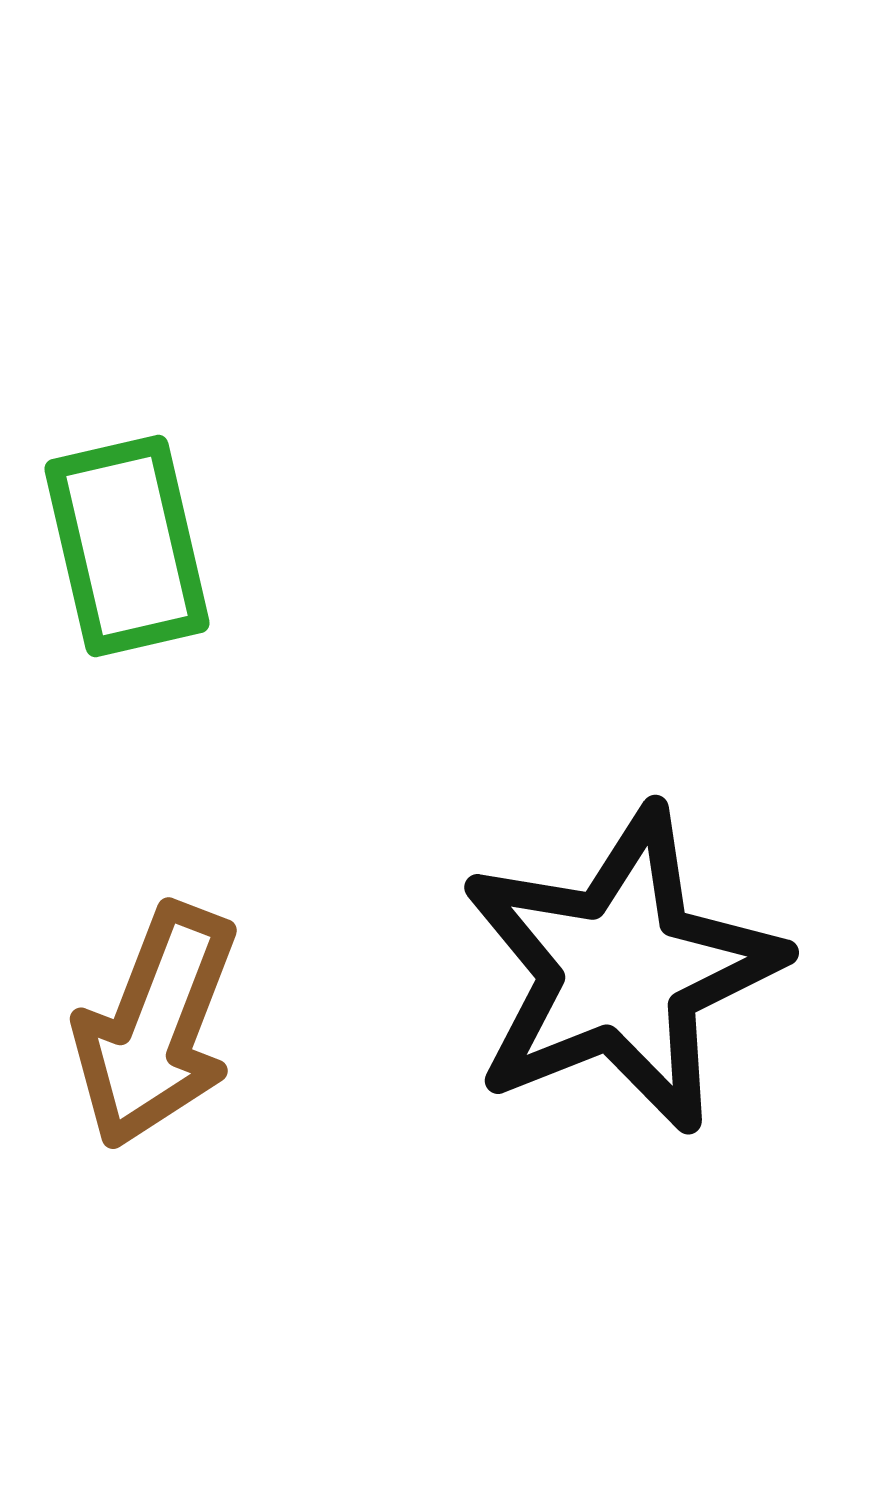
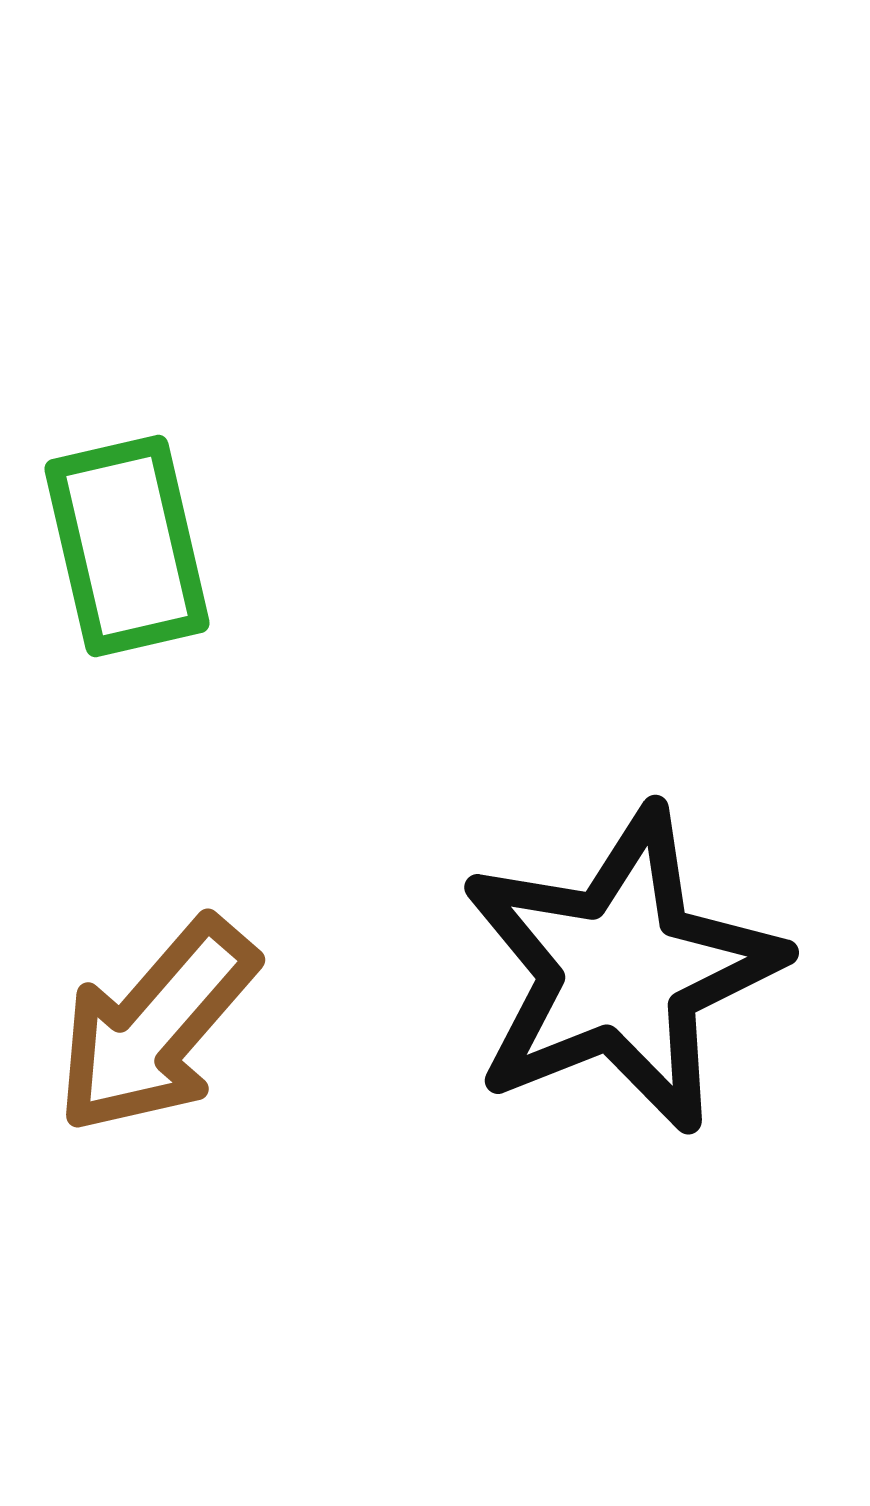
brown arrow: rotated 20 degrees clockwise
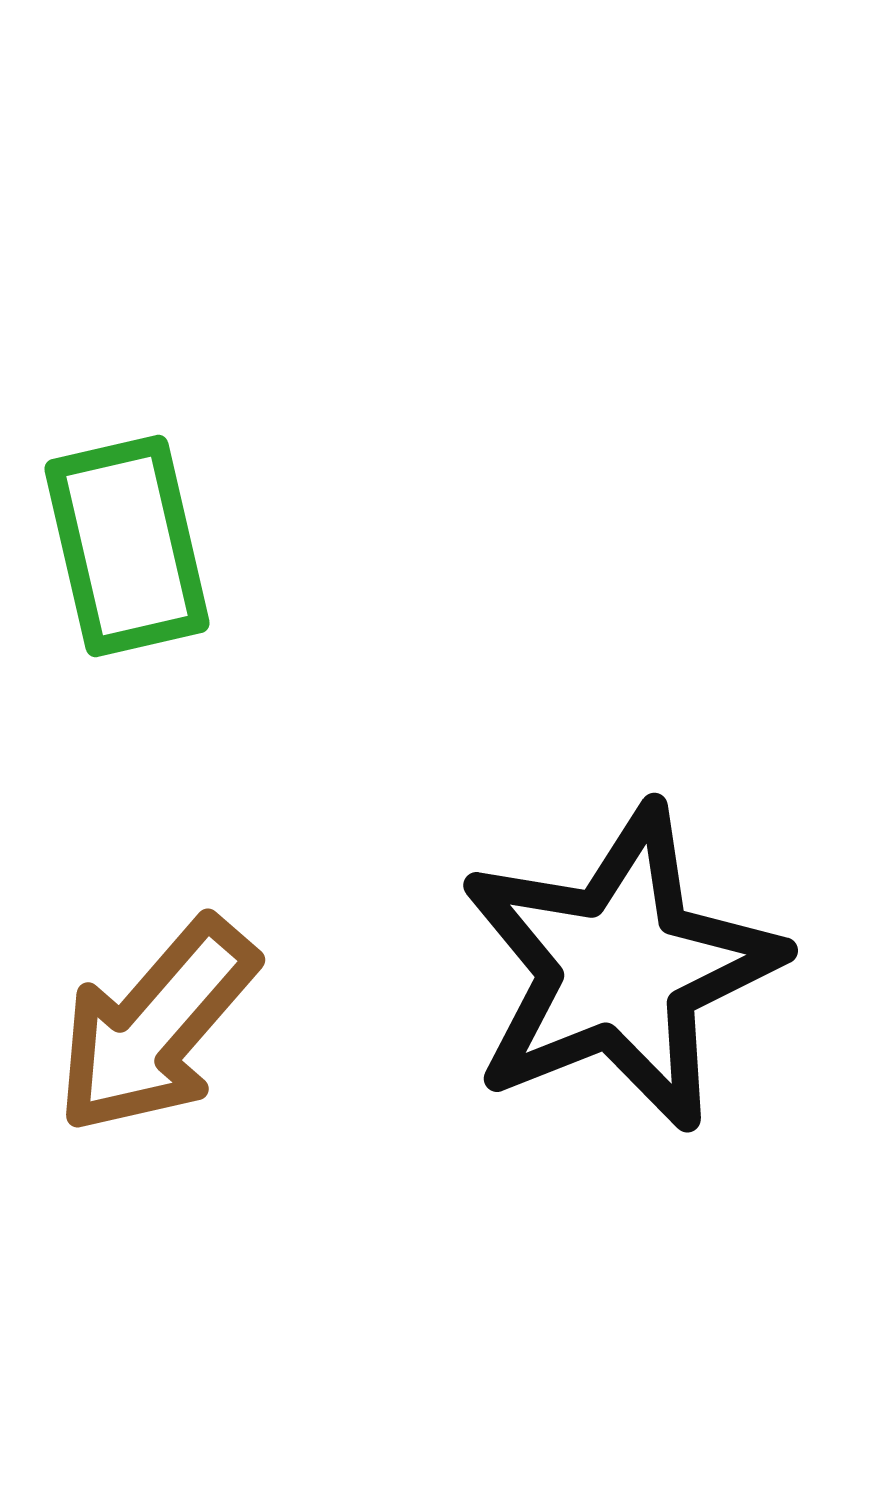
black star: moved 1 px left, 2 px up
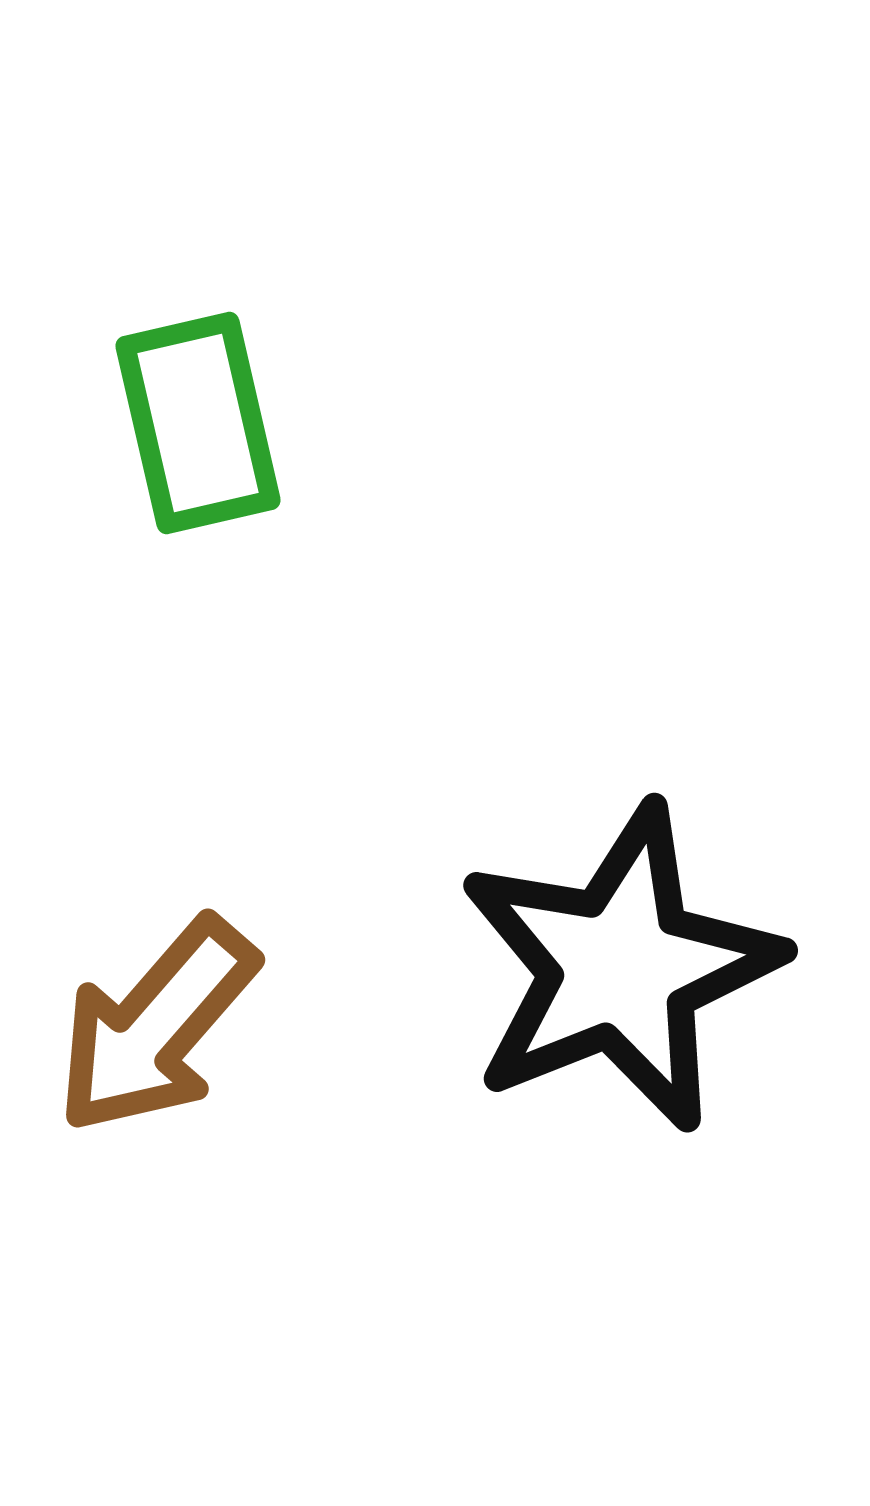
green rectangle: moved 71 px right, 123 px up
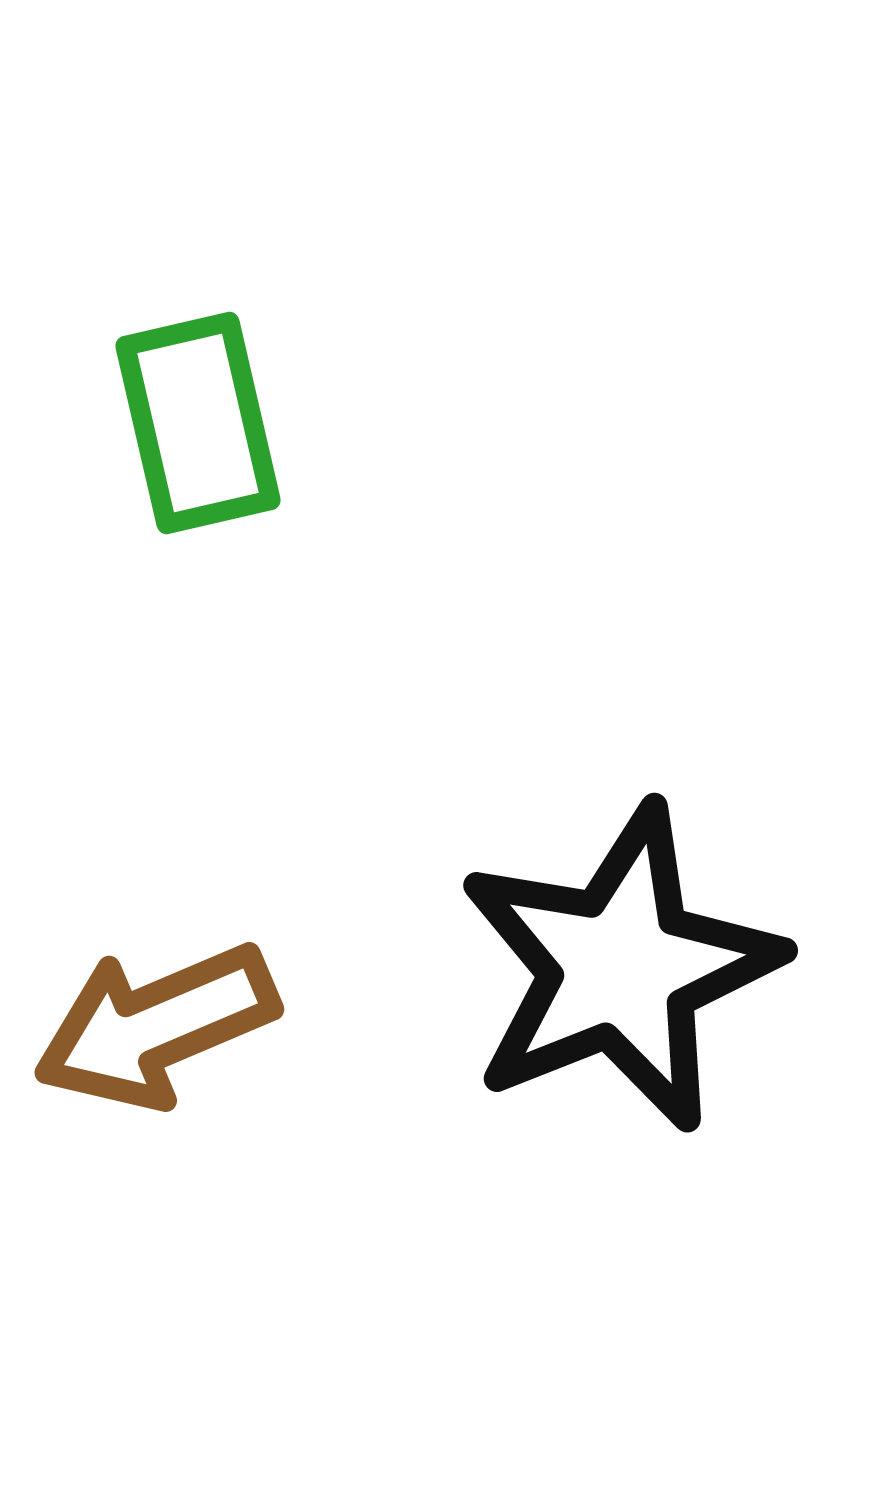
brown arrow: rotated 26 degrees clockwise
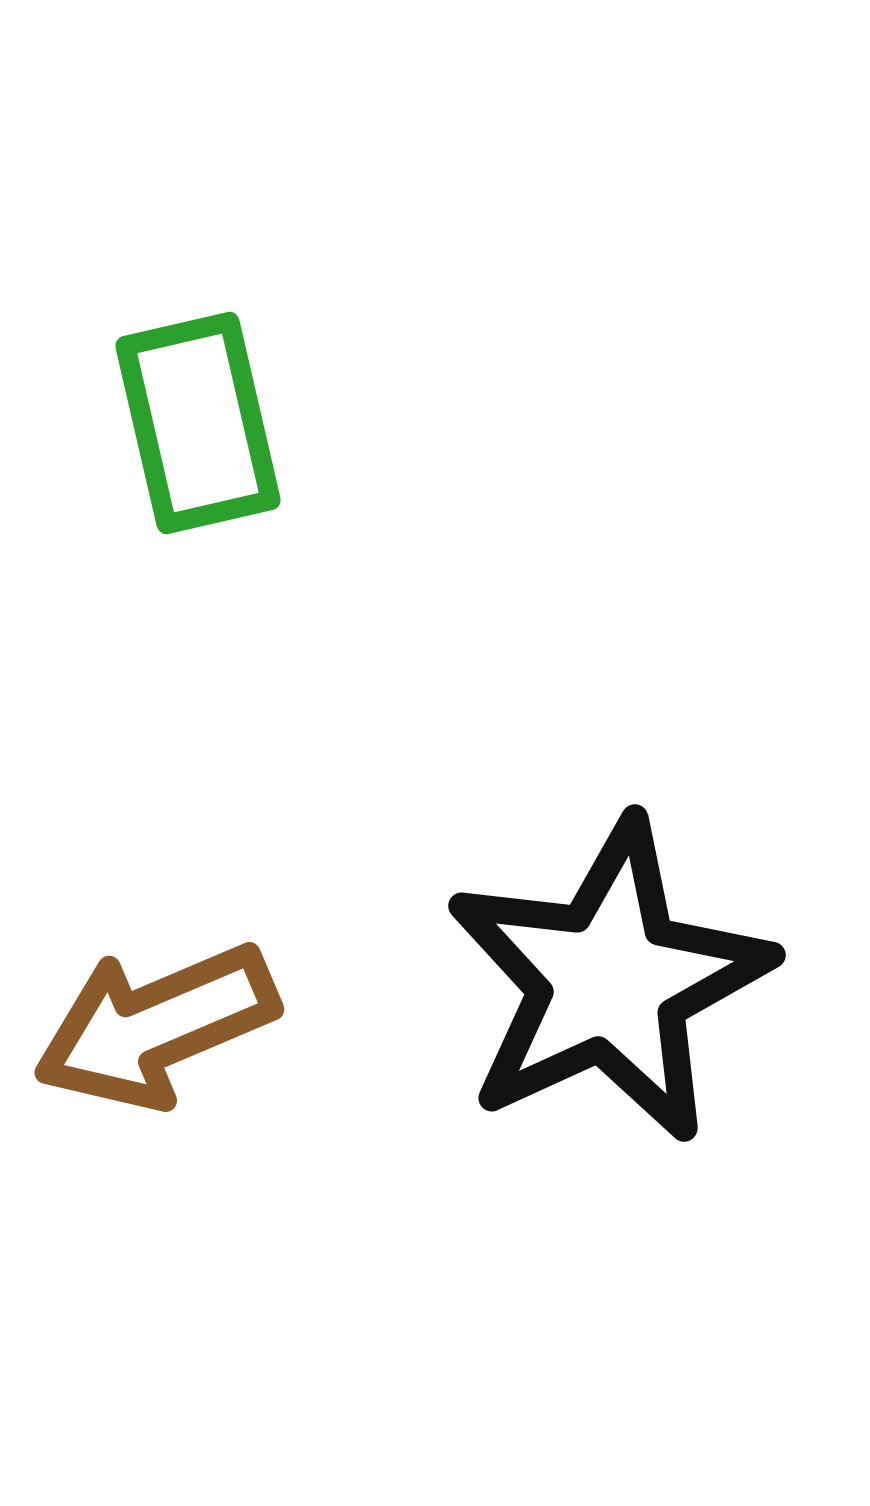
black star: moved 11 px left, 13 px down; rotated 3 degrees counterclockwise
